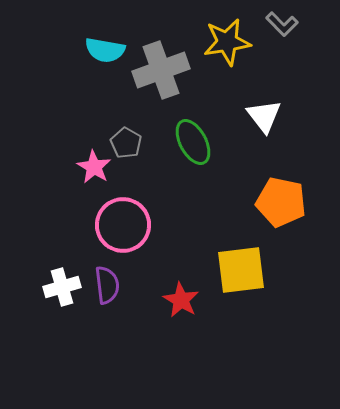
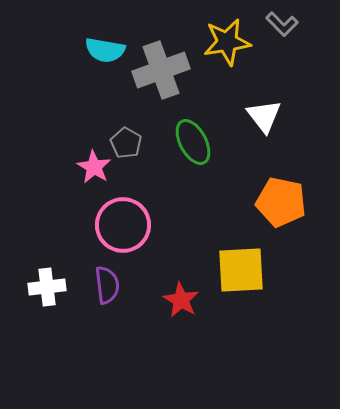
yellow square: rotated 4 degrees clockwise
white cross: moved 15 px left; rotated 9 degrees clockwise
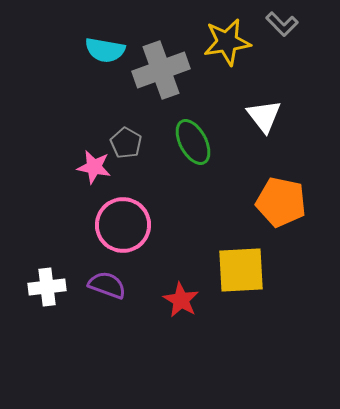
pink star: rotated 20 degrees counterclockwise
purple semicircle: rotated 63 degrees counterclockwise
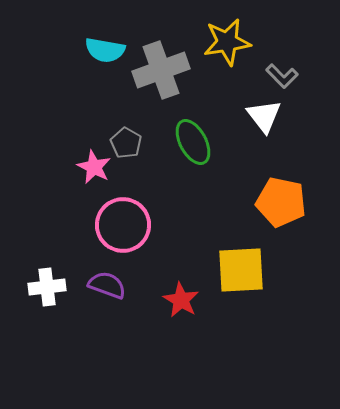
gray L-shape: moved 52 px down
pink star: rotated 16 degrees clockwise
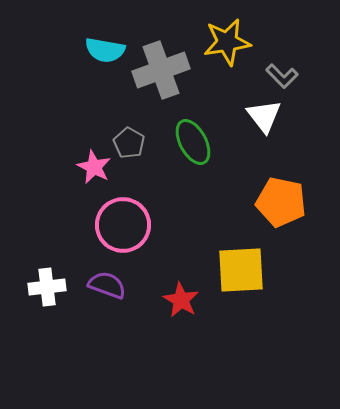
gray pentagon: moved 3 px right
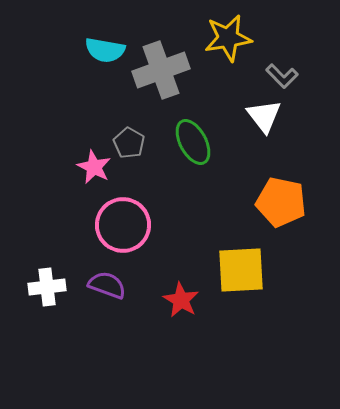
yellow star: moved 1 px right, 4 px up
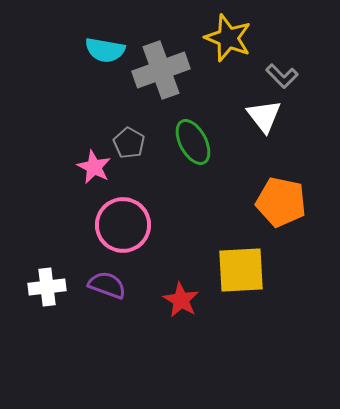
yellow star: rotated 30 degrees clockwise
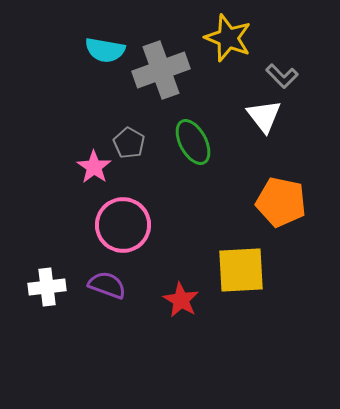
pink star: rotated 8 degrees clockwise
